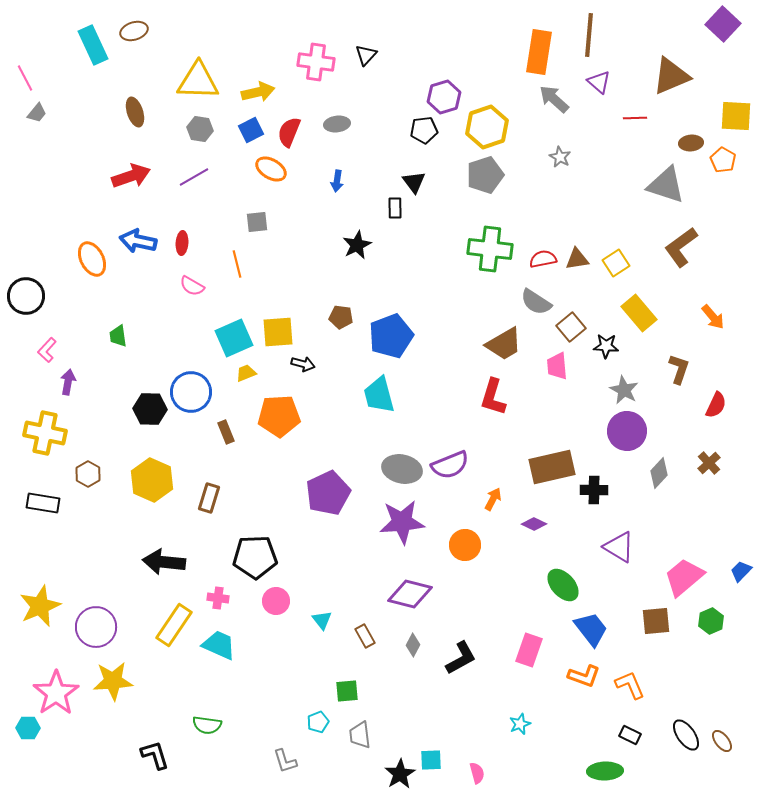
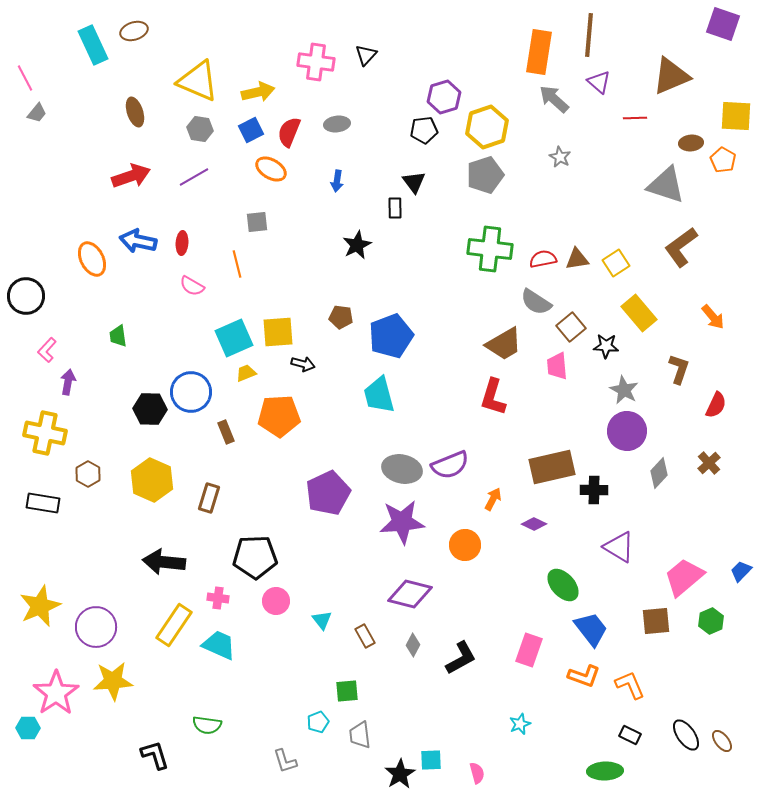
purple square at (723, 24): rotated 24 degrees counterclockwise
yellow triangle at (198, 81): rotated 21 degrees clockwise
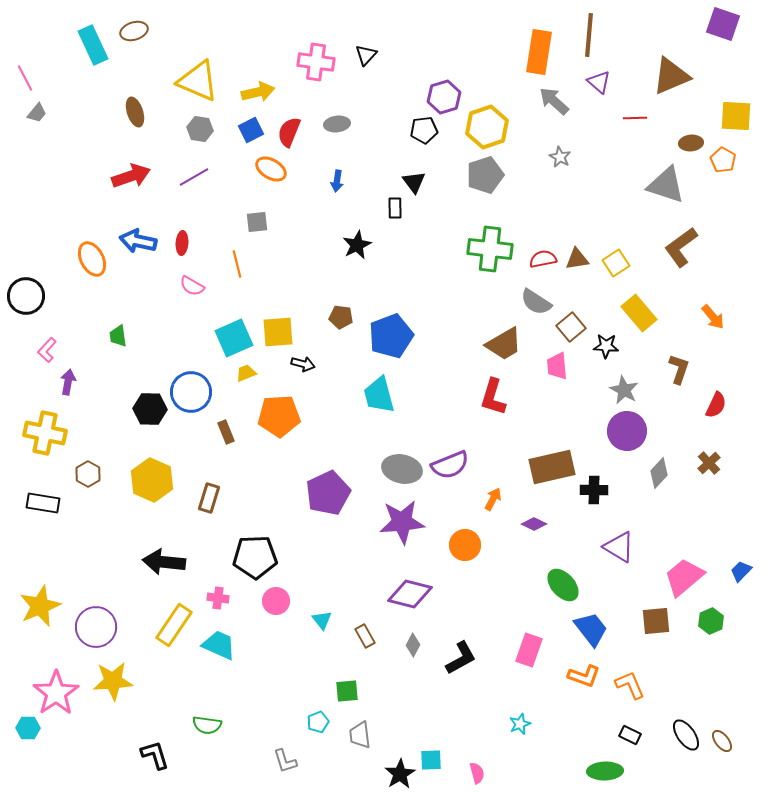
gray arrow at (554, 99): moved 2 px down
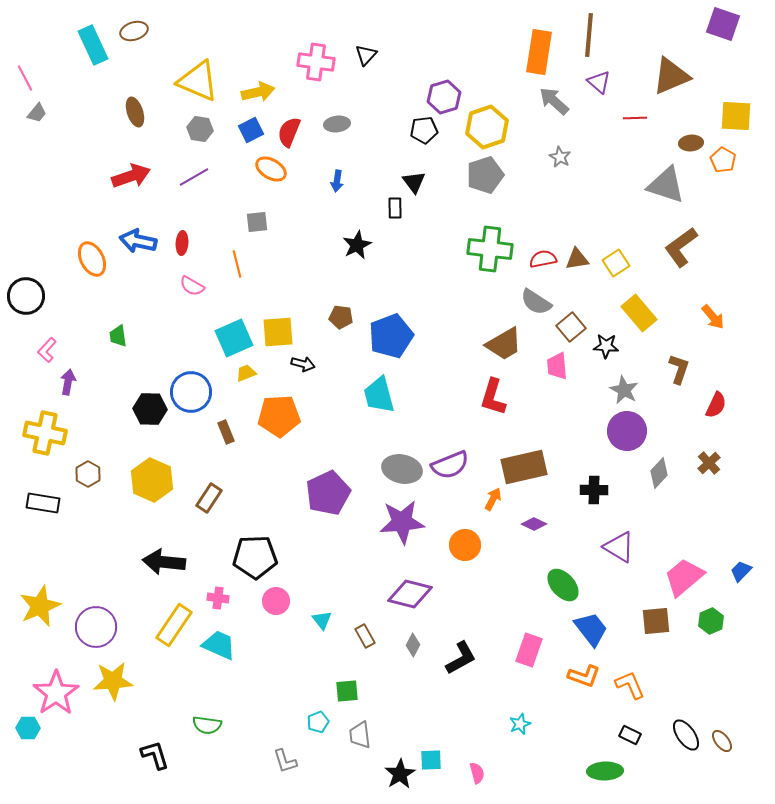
brown rectangle at (552, 467): moved 28 px left
brown rectangle at (209, 498): rotated 16 degrees clockwise
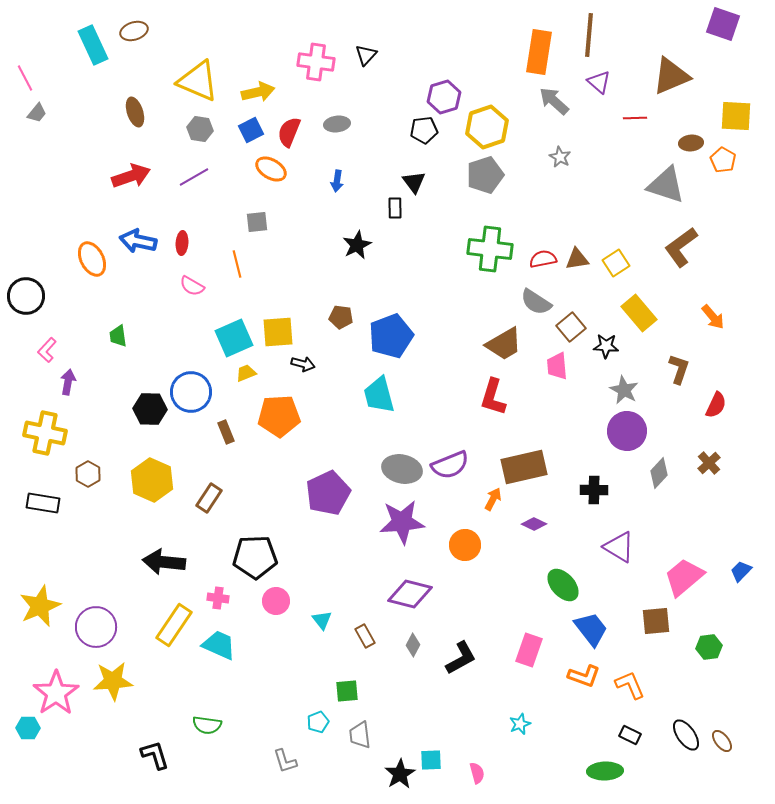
green hexagon at (711, 621): moved 2 px left, 26 px down; rotated 15 degrees clockwise
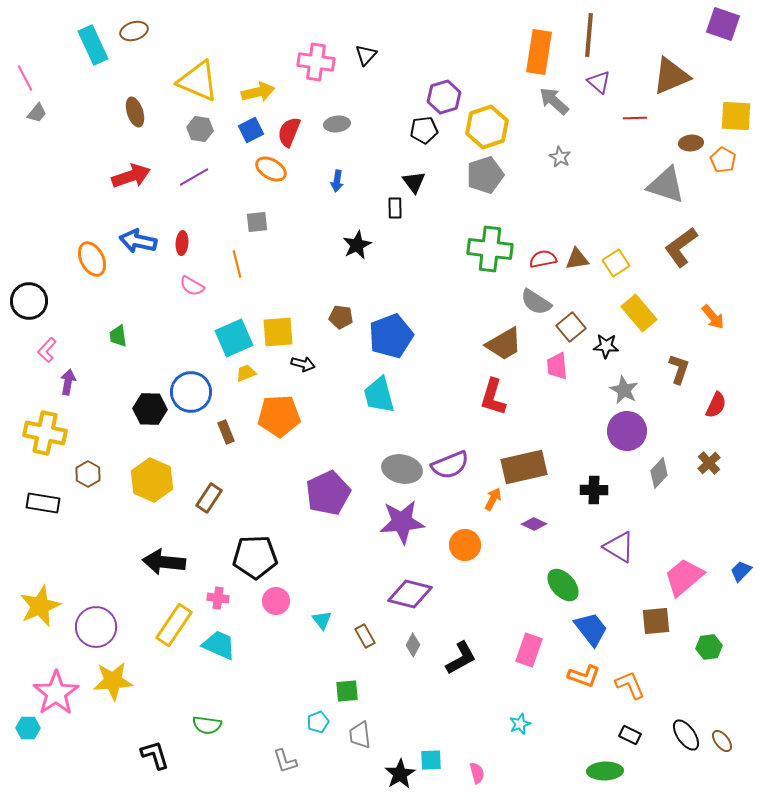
black circle at (26, 296): moved 3 px right, 5 px down
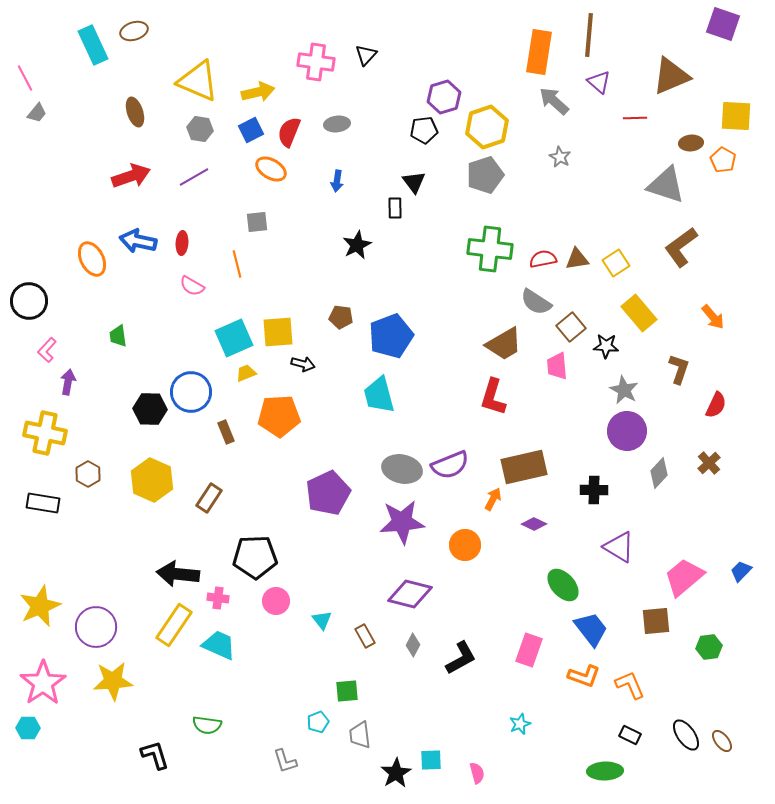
black arrow at (164, 562): moved 14 px right, 12 px down
pink star at (56, 693): moved 13 px left, 10 px up
black star at (400, 774): moved 4 px left, 1 px up
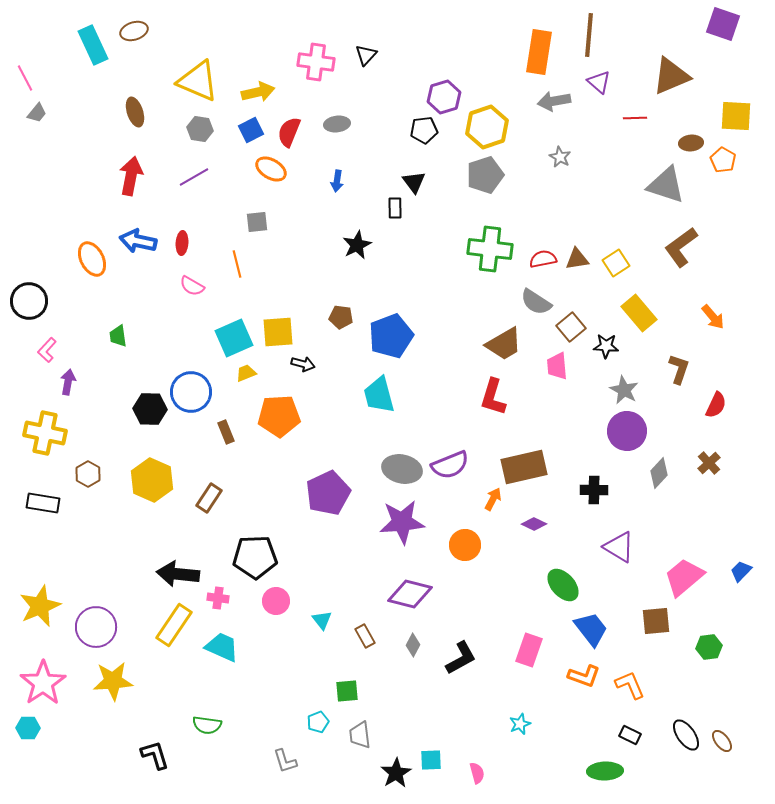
gray arrow at (554, 101): rotated 52 degrees counterclockwise
red arrow at (131, 176): rotated 60 degrees counterclockwise
cyan trapezoid at (219, 645): moved 3 px right, 2 px down
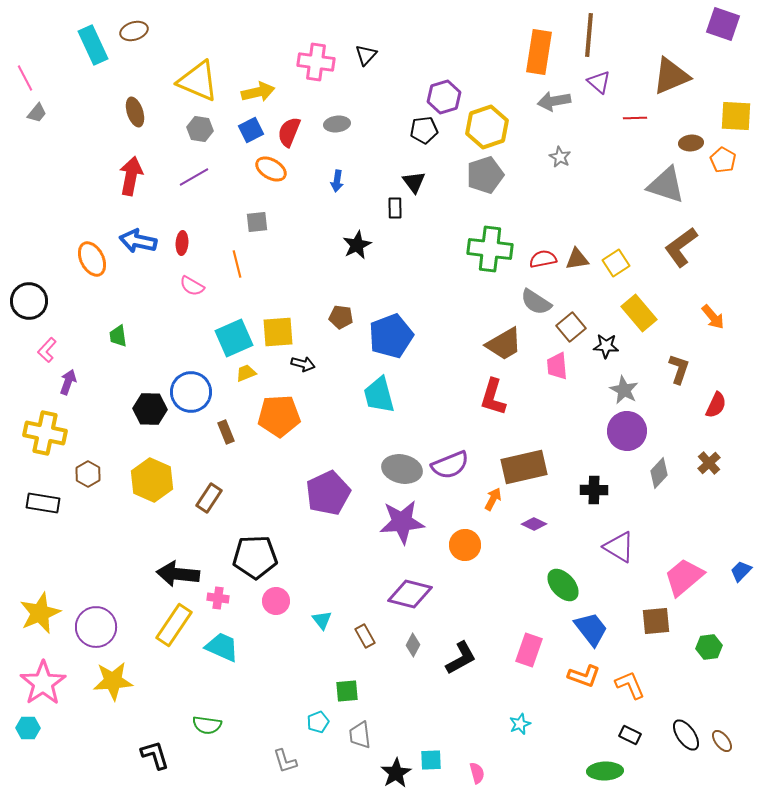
purple arrow at (68, 382): rotated 10 degrees clockwise
yellow star at (40, 606): moved 7 px down
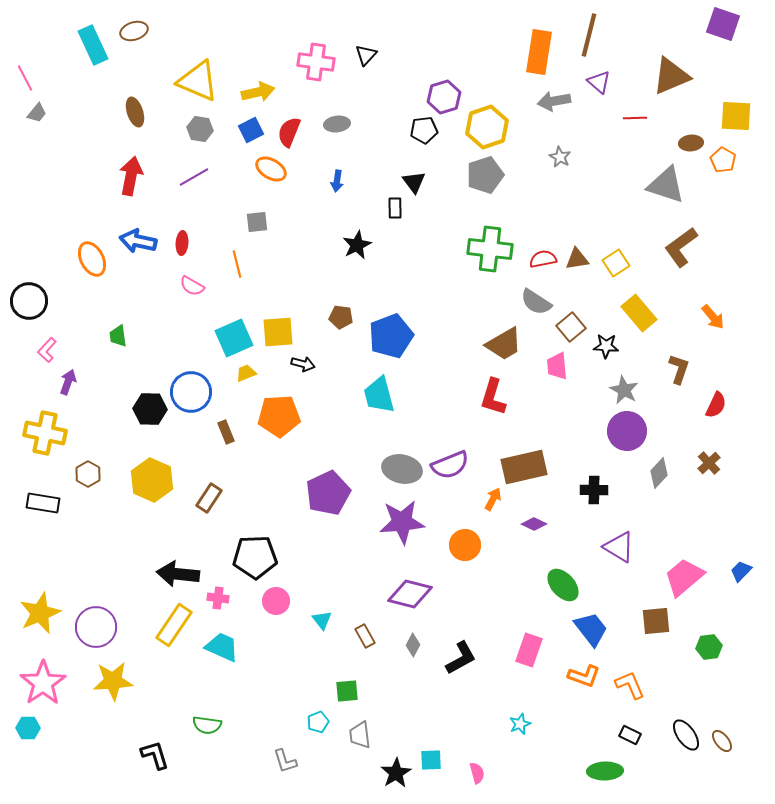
brown line at (589, 35): rotated 9 degrees clockwise
